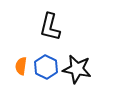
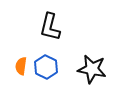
black star: moved 15 px right
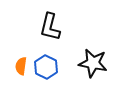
black star: moved 1 px right, 6 px up
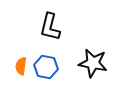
blue hexagon: rotated 15 degrees counterclockwise
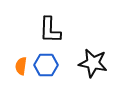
black L-shape: moved 3 px down; rotated 12 degrees counterclockwise
blue hexagon: moved 2 px up; rotated 10 degrees counterclockwise
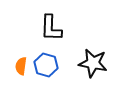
black L-shape: moved 1 px right, 2 px up
blue hexagon: rotated 15 degrees clockwise
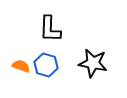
black L-shape: moved 1 px left, 1 px down
orange semicircle: rotated 102 degrees clockwise
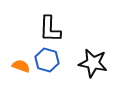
blue hexagon: moved 1 px right, 5 px up
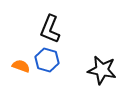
black L-shape: rotated 20 degrees clockwise
black star: moved 9 px right, 7 px down
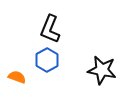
blue hexagon: rotated 15 degrees clockwise
orange semicircle: moved 4 px left, 11 px down
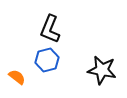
blue hexagon: rotated 15 degrees clockwise
orange semicircle: rotated 18 degrees clockwise
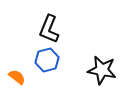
black L-shape: moved 1 px left
